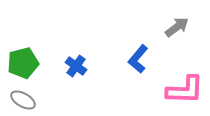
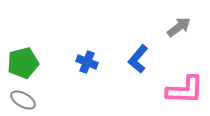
gray arrow: moved 2 px right
blue cross: moved 11 px right, 4 px up; rotated 15 degrees counterclockwise
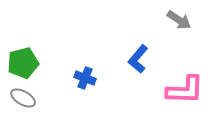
gray arrow: moved 7 px up; rotated 70 degrees clockwise
blue cross: moved 2 px left, 16 px down
gray ellipse: moved 2 px up
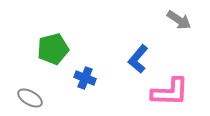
green pentagon: moved 30 px right, 14 px up
pink L-shape: moved 15 px left, 2 px down
gray ellipse: moved 7 px right
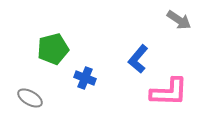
pink L-shape: moved 1 px left
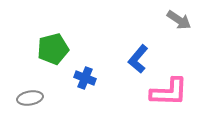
gray ellipse: rotated 40 degrees counterclockwise
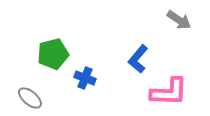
green pentagon: moved 5 px down
gray ellipse: rotated 50 degrees clockwise
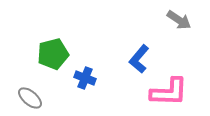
blue L-shape: moved 1 px right
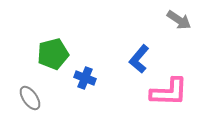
gray ellipse: rotated 15 degrees clockwise
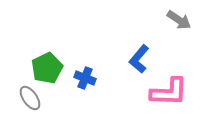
green pentagon: moved 6 px left, 14 px down; rotated 12 degrees counterclockwise
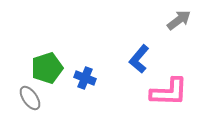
gray arrow: rotated 70 degrees counterclockwise
green pentagon: rotated 8 degrees clockwise
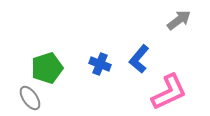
blue cross: moved 15 px right, 14 px up
pink L-shape: rotated 27 degrees counterclockwise
